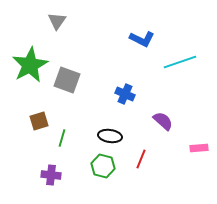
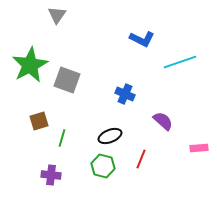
gray triangle: moved 6 px up
black ellipse: rotated 30 degrees counterclockwise
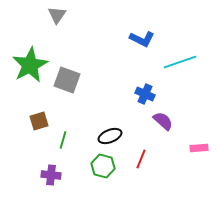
blue cross: moved 20 px right
green line: moved 1 px right, 2 px down
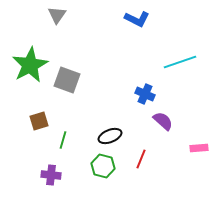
blue L-shape: moved 5 px left, 20 px up
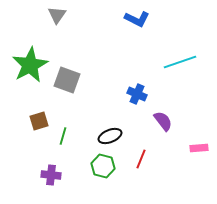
blue cross: moved 8 px left
purple semicircle: rotated 10 degrees clockwise
green line: moved 4 px up
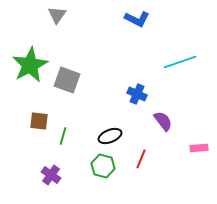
brown square: rotated 24 degrees clockwise
purple cross: rotated 30 degrees clockwise
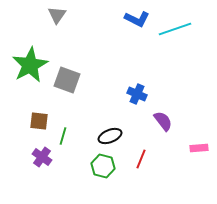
cyan line: moved 5 px left, 33 px up
purple cross: moved 9 px left, 18 px up
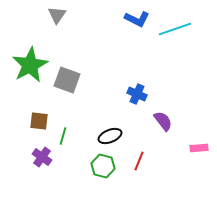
red line: moved 2 px left, 2 px down
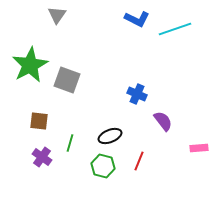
green line: moved 7 px right, 7 px down
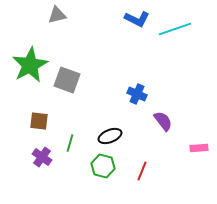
gray triangle: rotated 42 degrees clockwise
red line: moved 3 px right, 10 px down
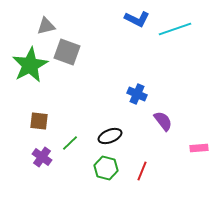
gray triangle: moved 11 px left, 11 px down
gray square: moved 28 px up
green line: rotated 30 degrees clockwise
green hexagon: moved 3 px right, 2 px down
